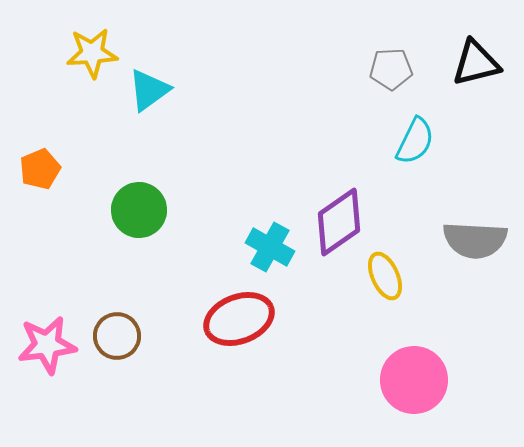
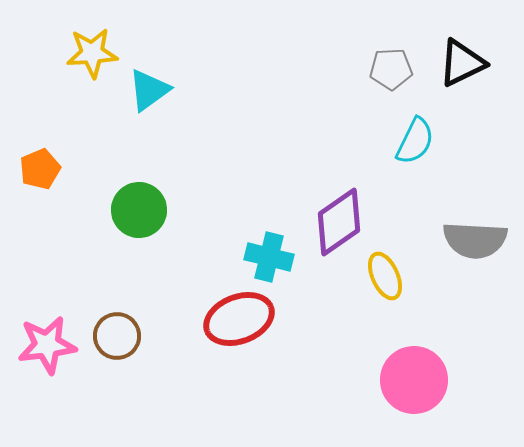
black triangle: moved 14 px left; rotated 12 degrees counterclockwise
cyan cross: moved 1 px left, 10 px down; rotated 15 degrees counterclockwise
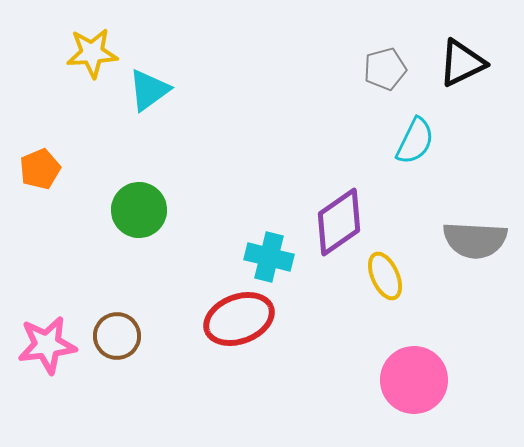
gray pentagon: moved 6 px left; rotated 12 degrees counterclockwise
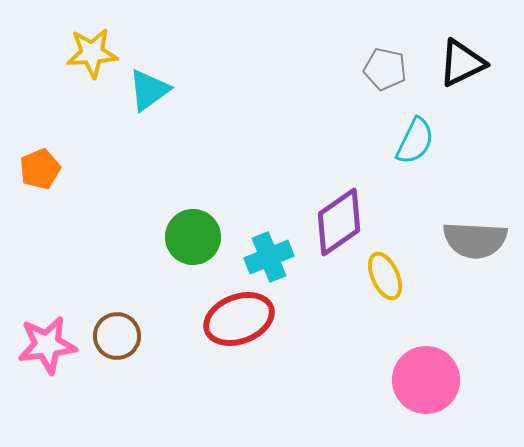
gray pentagon: rotated 27 degrees clockwise
green circle: moved 54 px right, 27 px down
cyan cross: rotated 36 degrees counterclockwise
pink circle: moved 12 px right
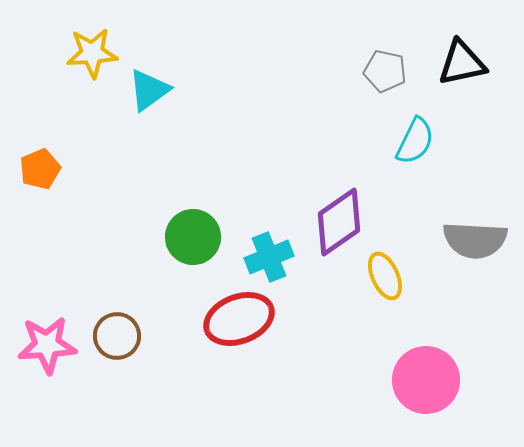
black triangle: rotated 14 degrees clockwise
gray pentagon: moved 2 px down
pink star: rotated 4 degrees clockwise
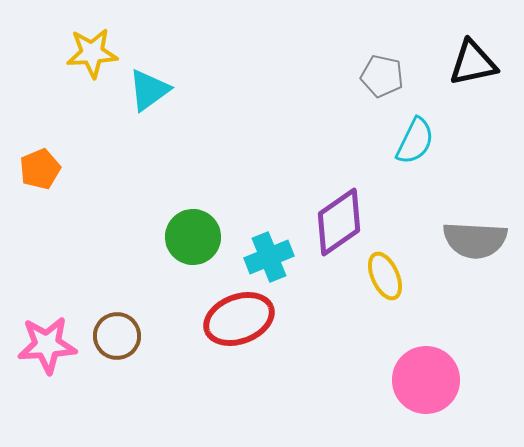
black triangle: moved 11 px right
gray pentagon: moved 3 px left, 5 px down
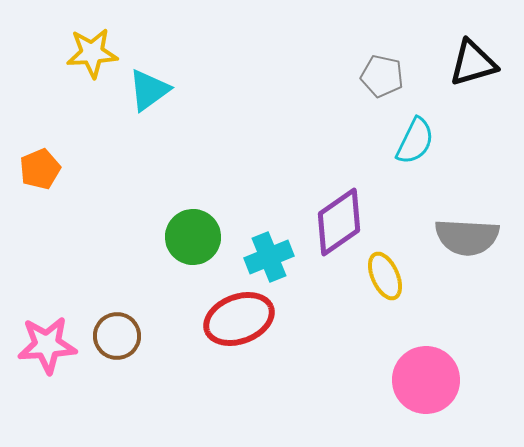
black triangle: rotated 4 degrees counterclockwise
gray semicircle: moved 8 px left, 3 px up
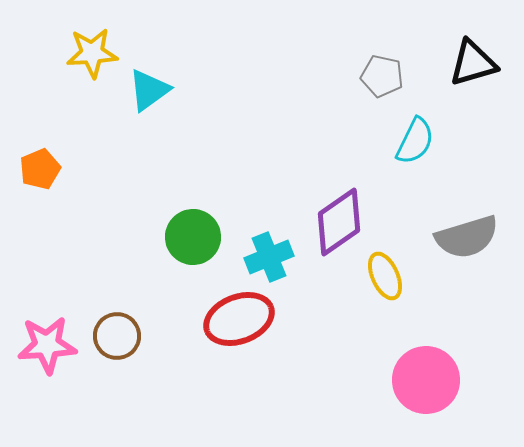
gray semicircle: rotated 20 degrees counterclockwise
